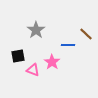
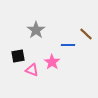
pink triangle: moved 1 px left
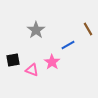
brown line: moved 2 px right, 5 px up; rotated 16 degrees clockwise
blue line: rotated 32 degrees counterclockwise
black square: moved 5 px left, 4 px down
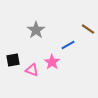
brown line: rotated 24 degrees counterclockwise
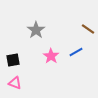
blue line: moved 8 px right, 7 px down
pink star: moved 1 px left, 6 px up
pink triangle: moved 17 px left, 13 px down
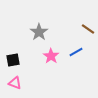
gray star: moved 3 px right, 2 px down
